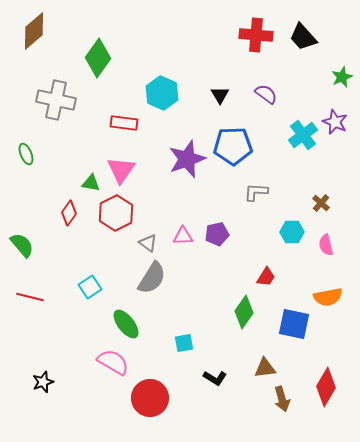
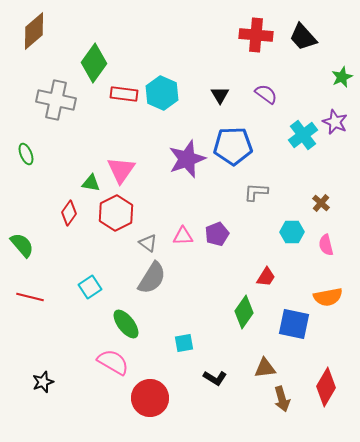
green diamond at (98, 58): moved 4 px left, 5 px down
red rectangle at (124, 123): moved 29 px up
purple pentagon at (217, 234): rotated 10 degrees counterclockwise
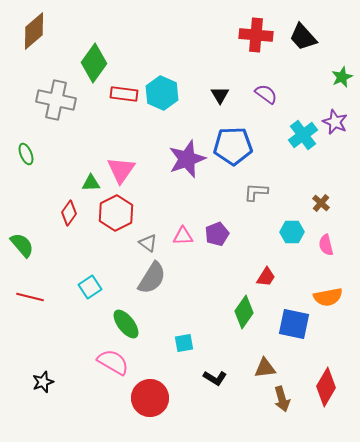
green triangle at (91, 183): rotated 12 degrees counterclockwise
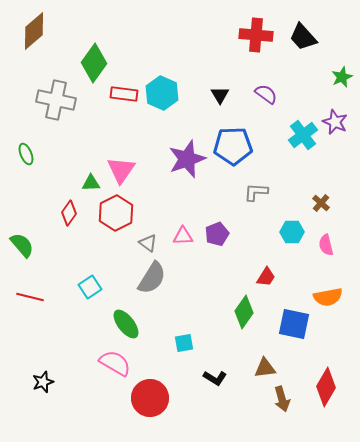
pink semicircle at (113, 362): moved 2 px right, 1 px down
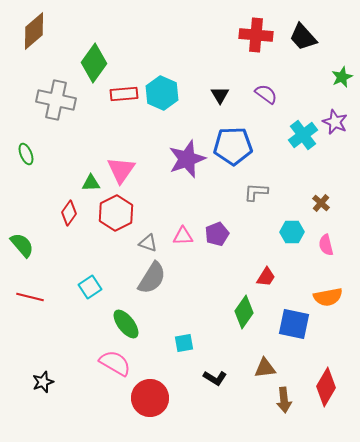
red rectangle at (124, 94): rotated 12 degrees counterclockwise
gray triangle at (148, 243): rotated 18 degrees counterclockwise
brown arrow at (282, 399): moved 2 px right, 1 px down; rotated 10 degrees clockwise
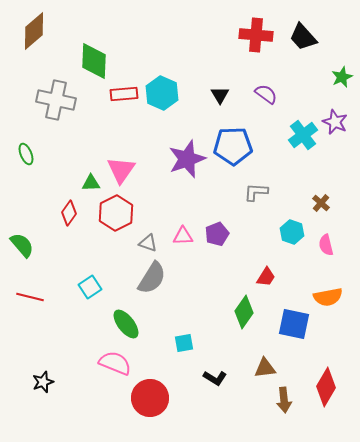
green diamond at (94, 63): moved 2 px up; rotated 33 degrees counterclockwise
cyan hexagon at (292, 232): rotated 20 degrees clockwise
pink semicircle at (115, 363): rotated 8 degrees counterclockwise
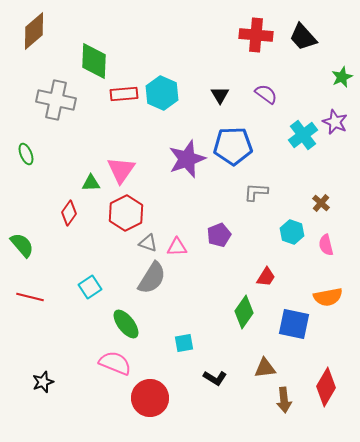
red hexagon at (116, 213): moved 10 px right
purple pentagon at (217, 234): moved 2 px right, 1 px down
pink triangle at (183, 236): moved 6 px left, 11 px down
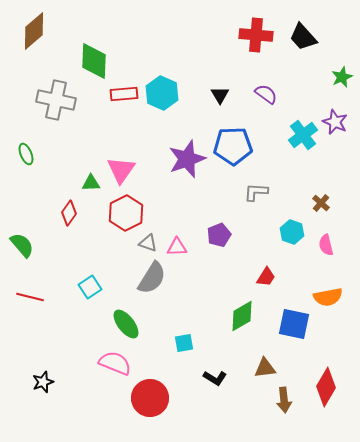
green diamond at (244, 312): moved 2 px left, 4 px down; rotated 24 degrees clockwise
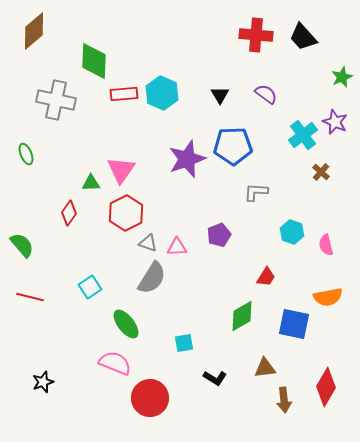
brown cross at (321, 203): moved 31 px up
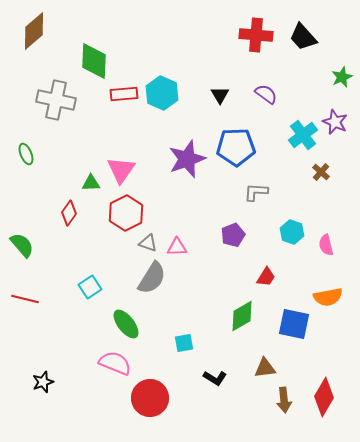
blue pentagon at (233, 146): moved 3 px right, 1 px down
purple pentagon at (219, 235): moved 14 px right
red line at (30, 297): moved 5 px left, 2 px down
red diamond at (326, 387): moved 2 px left, 10 px down
